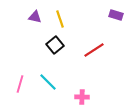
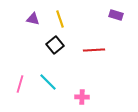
purple triangle: moved 2 px left, 2 px down
red line: rotated 30 degrees clockwise
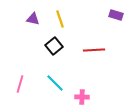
black square: moved 1 px left, 1 px down
cyan line: moved 7 px right, 1 px down
